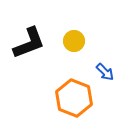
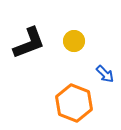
blue arrow: moved 2 px down
orange hexagon: moved 5 px down
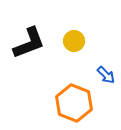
blue arrow: moved 1 px right, 1 px down
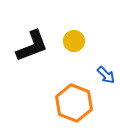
black L-shape: moved 3 px right, 3 px down
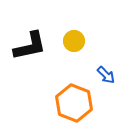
black L-shape: moved 2 px left; rotated 9 degrees clockwise
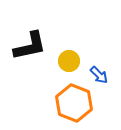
yellow circle: moved 5 px left, 20 px down
blue arrow: moved 7 px left
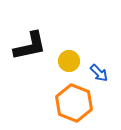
blue arrow: moved 2 px up
